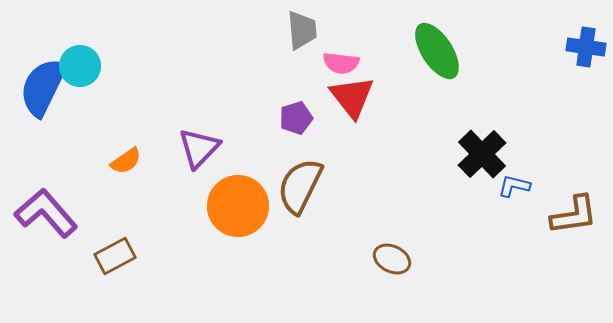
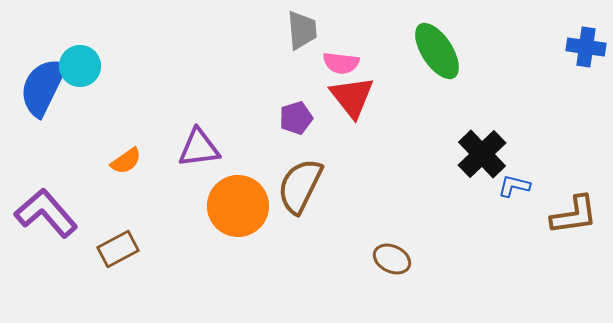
purple triangle: rotated 39 degrees clockwise
brown rectangle: moved 3 px right, 7 px up
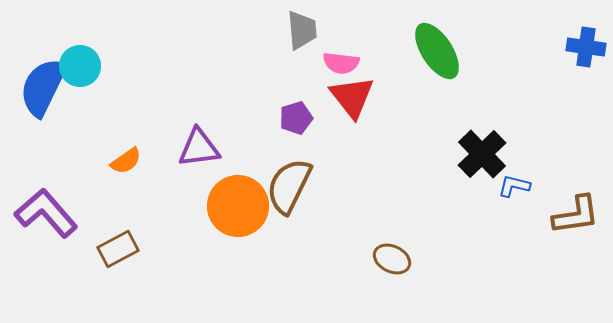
brown semicircle: moved 11 px left
brown L-shape: moved 2 px right
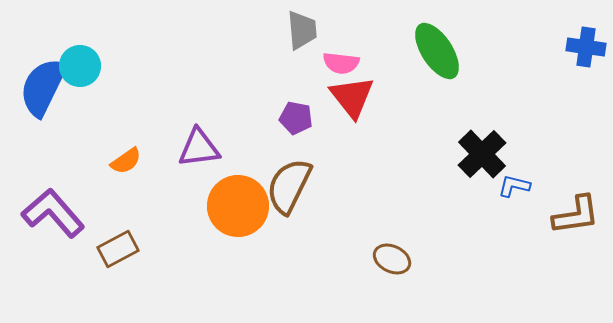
purple pentagon: rotated 28 degrees clockwise
purple L-shape: moved 7 px right
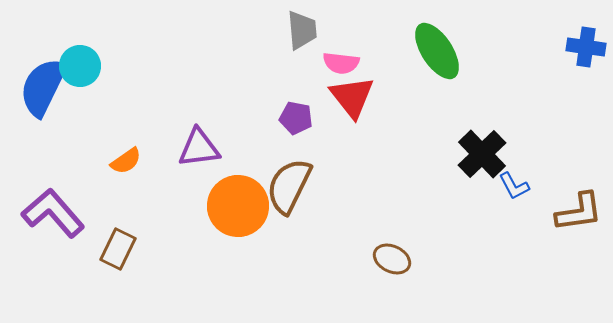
blue L-shape: rotated 132 degrees counterclockwise
brown L-shape: moved 3 px right, 3 px up
brown rectangle: rotated 36 degrees counterclockwise
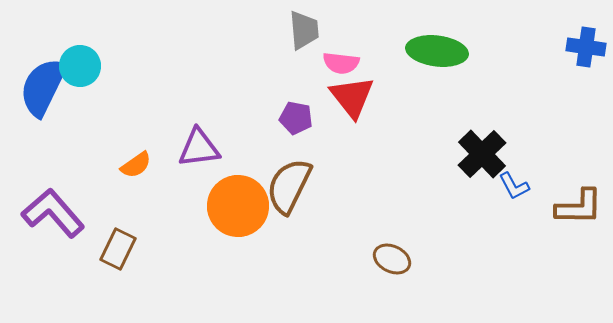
gray trapezoid: moved 2 px right
green ellipse: rotated 50 degrees counterclockwise
orange semicircle: moved 10 px right, 4 px down
brown L-shape: moved 5 px up; rotated 9 degrees clockwise
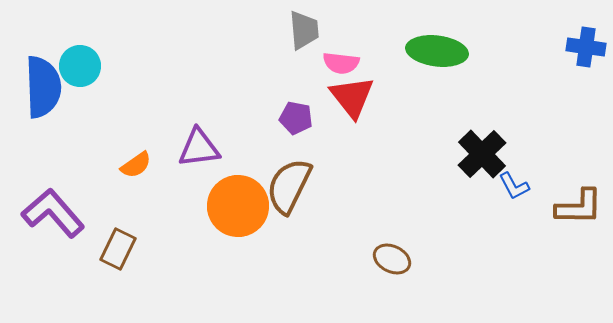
blue semicircle: rotated 152 degrees clockwise
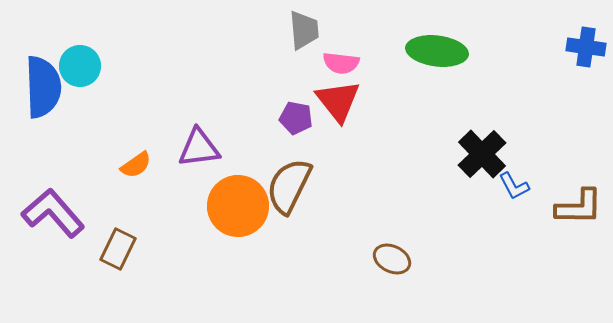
red triangle: moved 14 px left, 4 px down
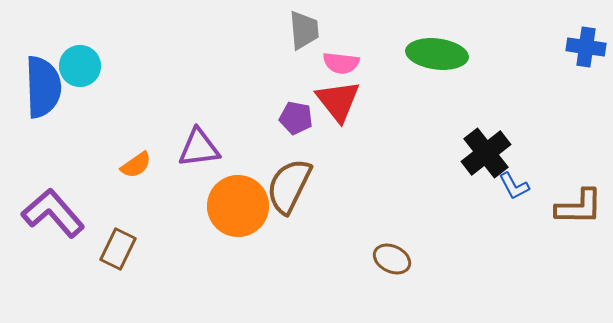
green ellipse: moved 3 px down
black cross: moved 4 px right, 1 px up; rotated 6 degrees clockwise
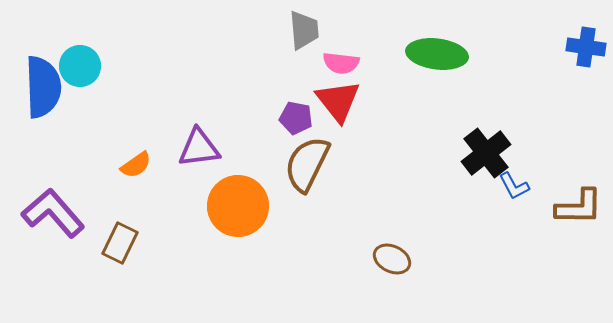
brown semicircle: moved 18 px right, 22 px up
brown rectangle: moved 2 px right, 6 px up
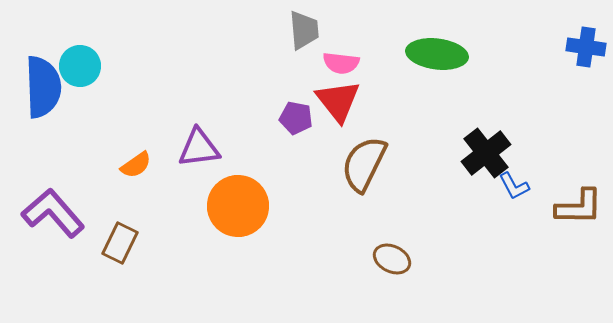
brown semicircle: moved 57 px right
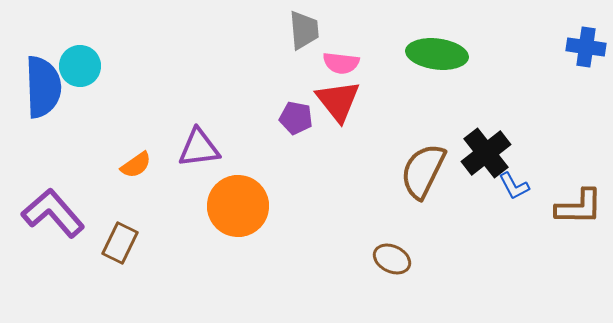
brown semicircle: moved 59 px right, 7 px down
